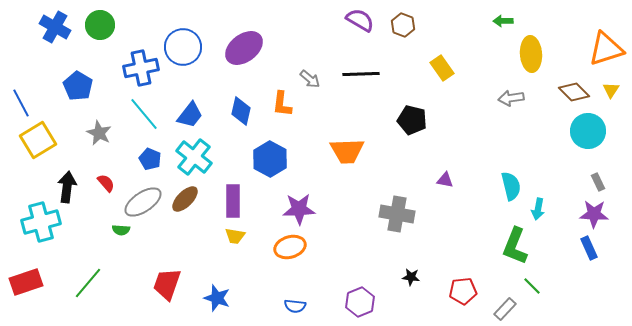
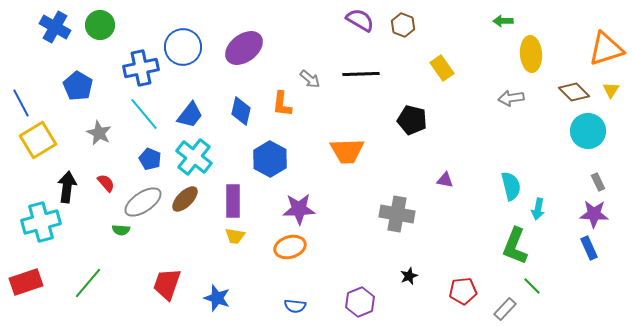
black star at (411, 277): moved 2 px left, 1 px up; rotated 30 degrees counterclockwise
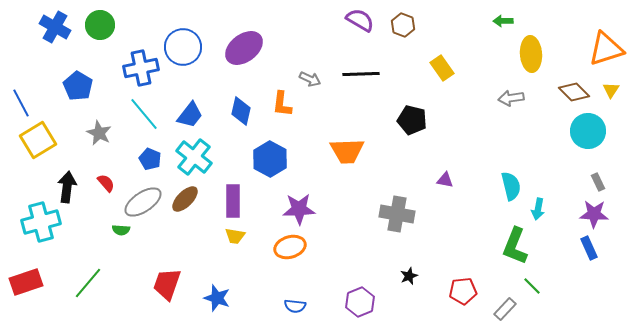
gray arrow at (310, 79): rotated 15 degrees counterclockwise
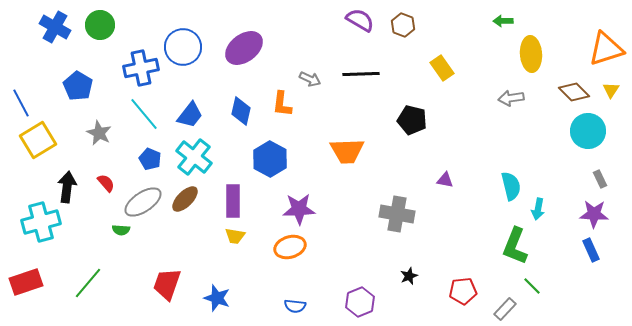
gray rectangle at (598, 182): moved 2 px right, 3 px up
blue rectangle at (589, 248): moved 2 px right, 2 px down
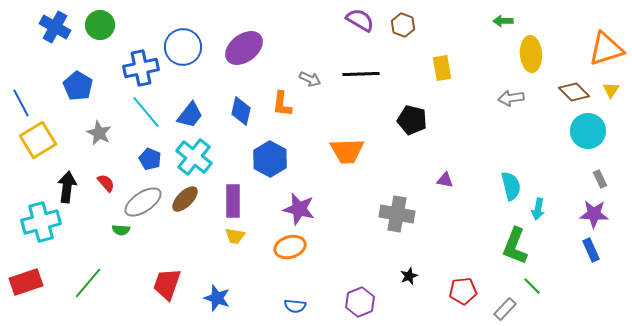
yellow rectangle at (442, 68): rotated 25 degrees clockwise
cyan line at (144, 114): moved 2 px right, 2 px up
purple star at (299, 209): rotated 16 degrees clockwise
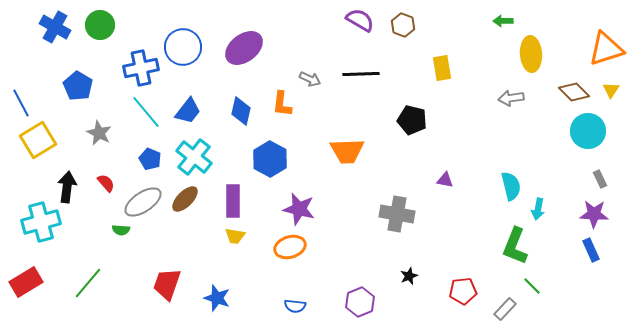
blue trapezoid at (190, 115): moved 2 px left, 4 px up
red rectangle at (26, 282): rotated 12 degrees counterclockwise
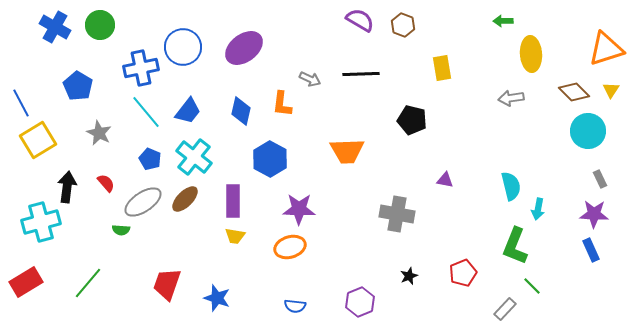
purple star at (299, 209): rotated 12 degrees counterclockwise
red pentagon at (463, 291): moved 18 px up; rotated 16 degrees counterclockwise
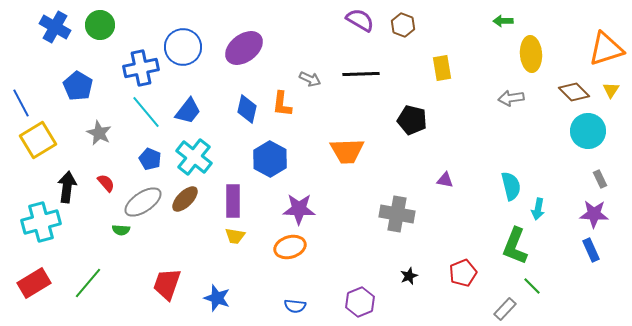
blue diamond at (241, 111): moved 6 px right, 2 px up
red rectangle at (26, 282): moved 8 px right, 1 px down
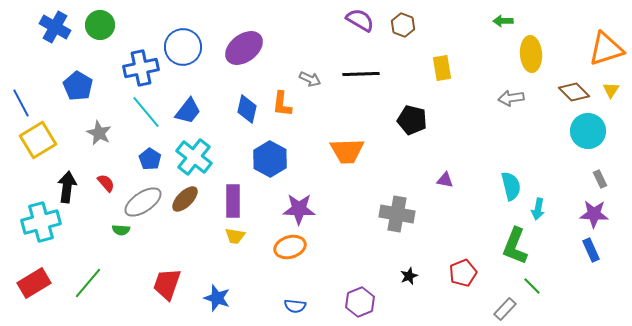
blue pentagon at (150, 159): rotated 10 degrees clockwise
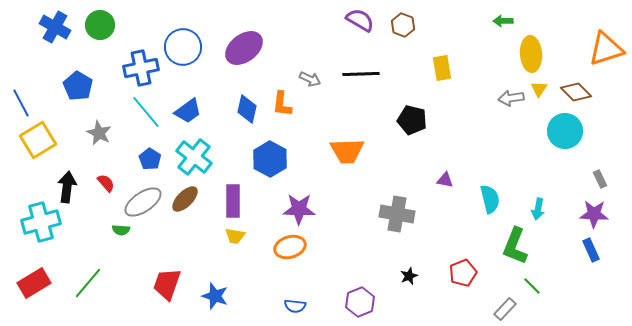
yellow triangle at (611, 90): moved 72 px left, 1 px up
brown diamond at (574, 92): moved 2 px right
blue trapezoid at (188, 111): rotated 16 degrees clockwise
cyan circle at (588, 131): moved 23 px left
cyan semicircle at (511, 186): moved 21 px left, 13 px down
blue star at (217, 298): moved 2 px left, 2 px up
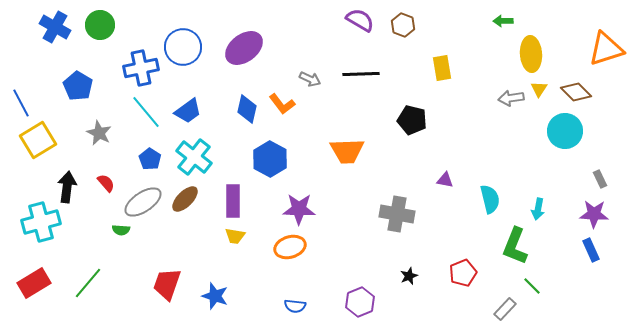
orange L-shape at (282, 104): rotated 44 degrees counterclockwise
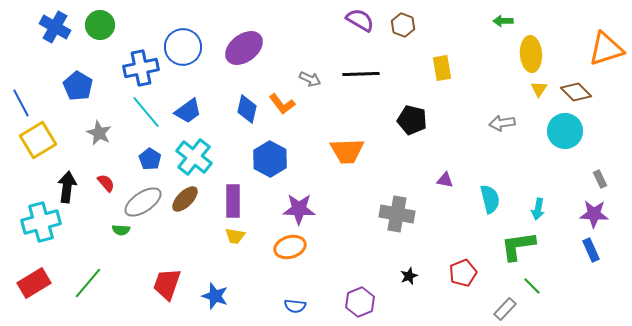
gray arrow at (511, 98): moved 9 px left, 25 px down
green L-shape at (515, 246): moved 3 px right; rotated 60 degrees clockwise
